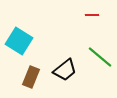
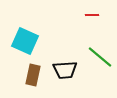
cyan square: moved 6 px right; rotated 8 degrees counterclockwise
black trapezoid: rotated 35 degrees clockwise
brown rectangle: moved 2 px right, 2 px up; rotated 10 degrees counterclockwise
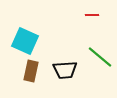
brown rectangle: moved 2 px left, 4 px up
